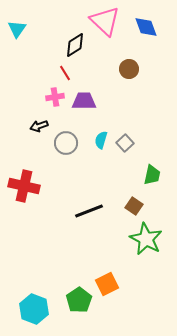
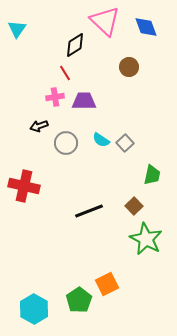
brown circle: moved 2 px up
cyan semicircle: rotated 72 degrees counterclockwise
brown square: rotated 12 degrees clockwise
cyan hexagon: rotated 8 degrees clockwise
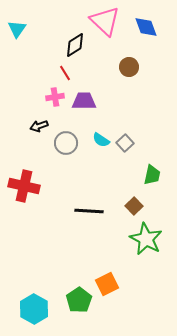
black line: rotated 24 degrees clockwise
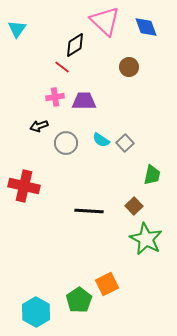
red line: moved 3 px left, 6 px up; rotated 21 degrees counterclockwise
cyan hexagon: moved 2 px right, 3 px down
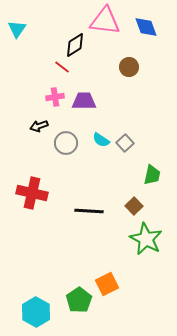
pink triangle: rotated 36 degrees counterclockwise
red cross: moved 8 px right, 7 px down
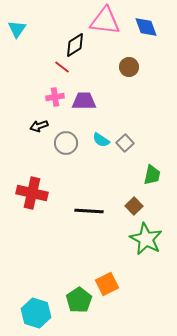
cyan hexagon: moved 1 px down; rotated 12 degrees counterclockwise
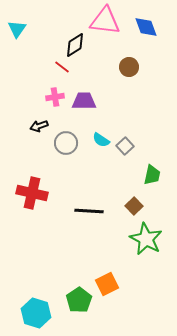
gray square: moved 3 px down
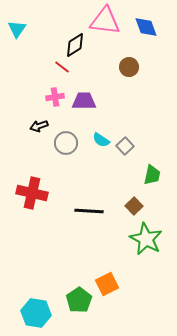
cyan hexagon: rotated 8 degrees counterclockwise
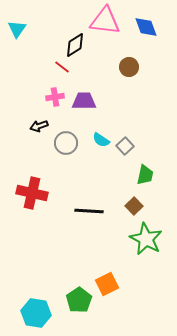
green trapezoid: moved 7 px left
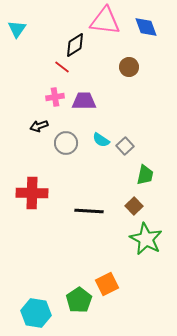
red cross: rotated 12 degrees counterclockwise
